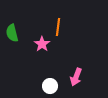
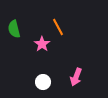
orange line: rotated 36 degrees counterclockwise
green semicircle: moved 2 px right, 4 px up
white circle: moved 7 px left, 4 px up
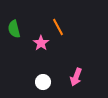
pink star: moved 1 px left, 1 px up
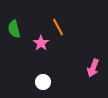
pink arrow: moved 17 px right, 9 px up
